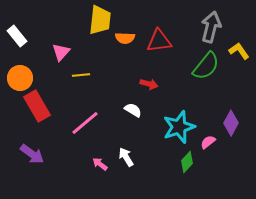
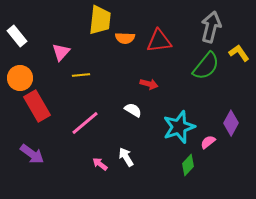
yellow L-shape: moved 2 px down
green diamond: moved 1 px right, 3 px down
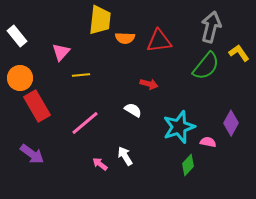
pink semicircle: rotated 49 degrees clockwise
white arrow: moved 1 px left, 1 px up
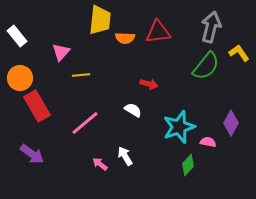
red triangle: moved 1 px left, 9 px up
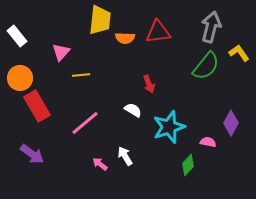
red arrow: rotated 54 degrees clockwise
cyan star: moved 10 px left
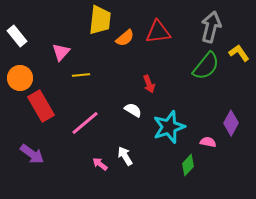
orange semicircle: rotated 42 degrees counterclockwise
red rectangle: moved 4 px right
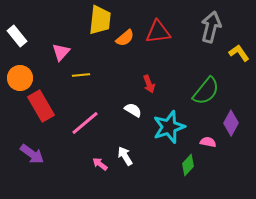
green semicircle: moved 25 px down
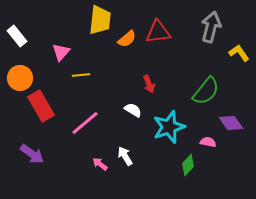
orange semicircle: moved 2 px right, 1 px down
purple diamond: rotated 65 degrees counterclockwise
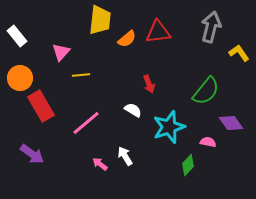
pink line: moved 1 px right
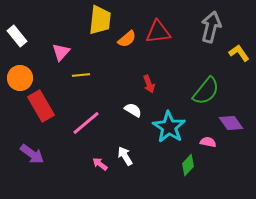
cyan star: rotated 20 degrees counterclockwise
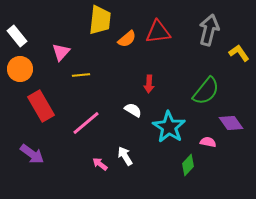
gray arrow: moved 2 px left, 3 px down
orange circle: moved 9 px up
red arrow: rotated 24 degrees clockwise
